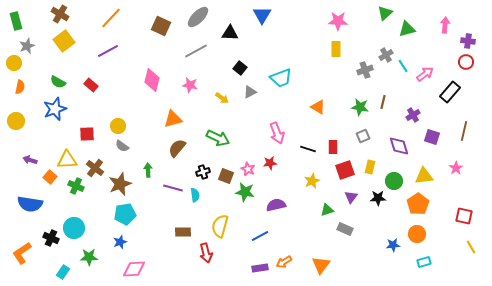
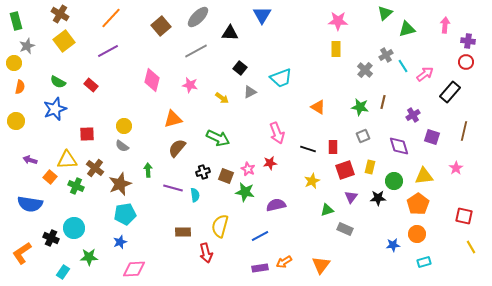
brown square at (161, 26): rotated 24 degrees clockwise
gray cross at (365, 70): rotated 28 degrees counterclockwise
yellow circle at (118, 126): moved 6 px right
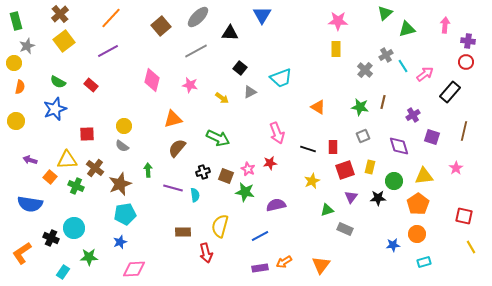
brown cross at (60, 14): rotated 18 degrees clockwise
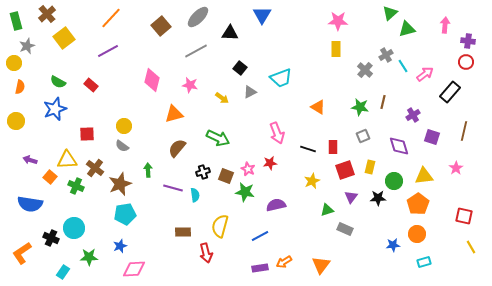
green triangle at (385, 13): moved 5 px right
brown cross at (60, 14): moved 13 px left
yellow square at (64, 41): moved 3 px up
orange triangle at (173, 119): moved 1 px right, 5 px up
blue star at (120, 242): moved 4 px down
